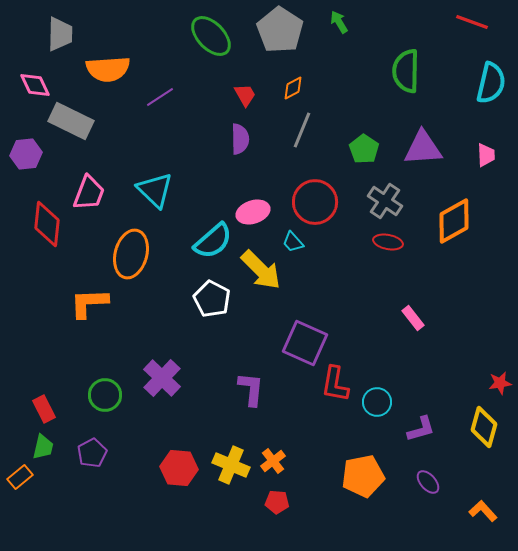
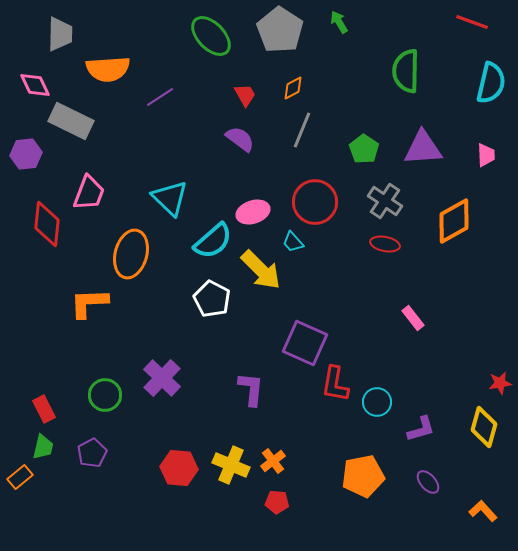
purple semicircle at (240, 139): rotated 52 degrees counterclockwise
cyan triangle at (155, 190): moved 15 px right, 8 px down
red ellipse at (388, 242): moved 3 px left, 2 px down
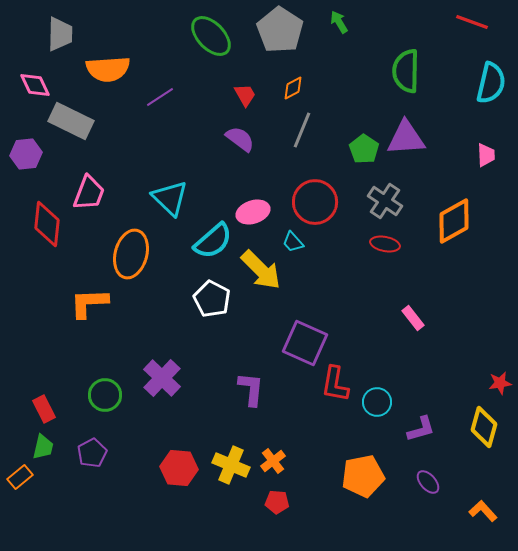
purple triangle at (423, 148): moved 17 px left, 10 px up
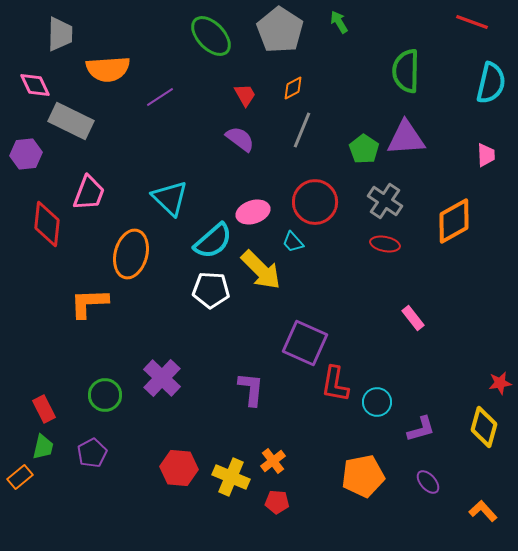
white pentagon at (212, 299): moved 1 px left, 9 px up; rotated 24 degrees counterclockwise
yellow cross at (231, 465): moved 12 px down
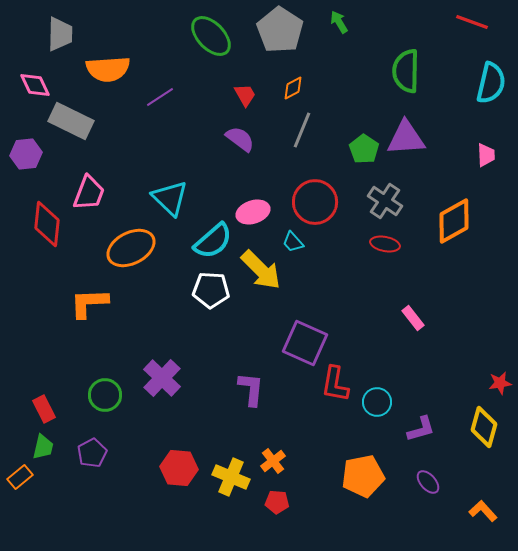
orange ellipse at (131, 254): moved 6 px up; rotated 48 degrees clockwise
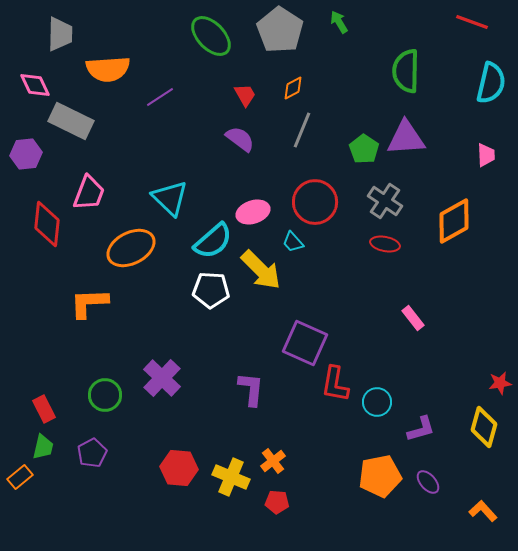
orange pentagon at (363, 476): moved 17 px right
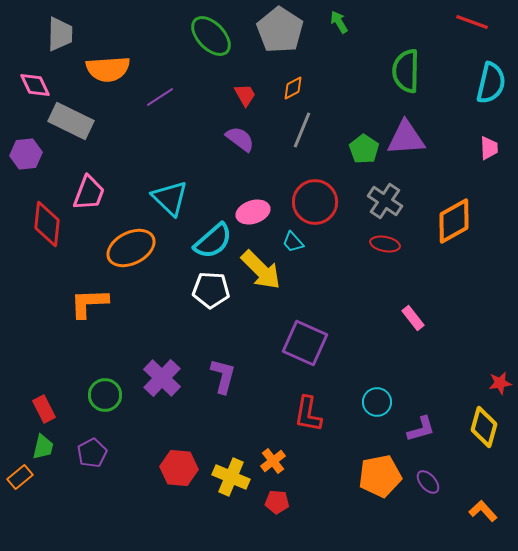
pink trapezoid at (486, 155): moved 3 px right, 7 px up
red L-shape at (335, 384): moved 27 px left, 30 px down
purple L-shape at (251, 389): moved 28 px left, 13 px up; rotated 9 degrees clockwise
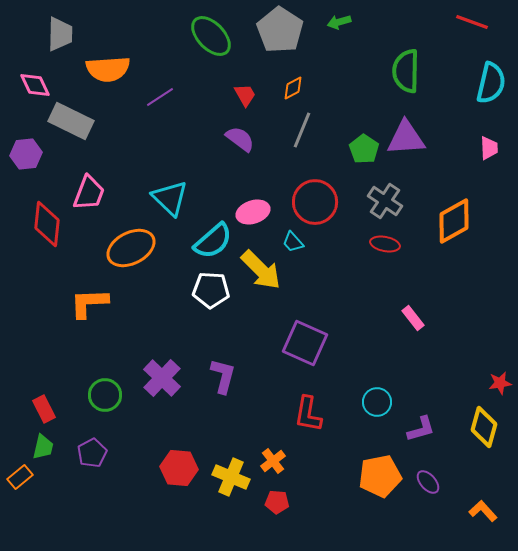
green arrow at (339, 22): rotated 75 degrees counterclockwise
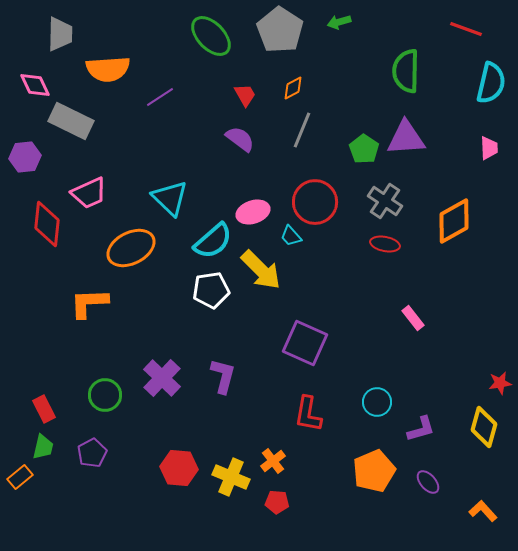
red line at (472, 22): moved 6 px left, 7 px down
purple hexagon at (26, 154): moved 1 px left, 3 px down
pink trapezoid at (89, 193): rotated 45 degrees clockwise
cyan trapezoid at (293, 242): moved 2 px left, 6 px up
white pentagon at (211, 290): rotated 12 degrees counterclockwise
orange pentagon at (380, 476): moved 6 px left, 5 px up; rotated 12 degrees counterclockwise
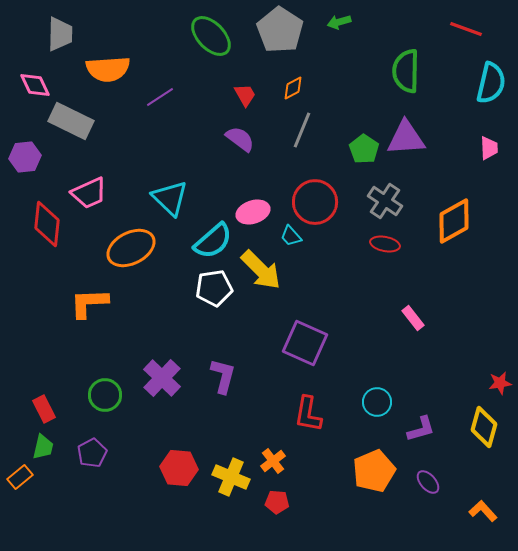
white pentagon at (211, 290): moved 3 px right, 2 px up
